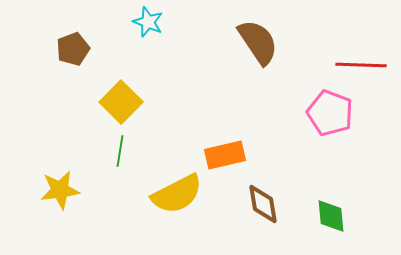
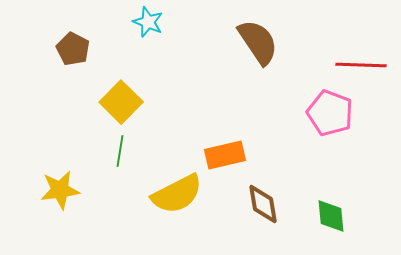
brown pentagon: rotated 24 degrees counterclockwise
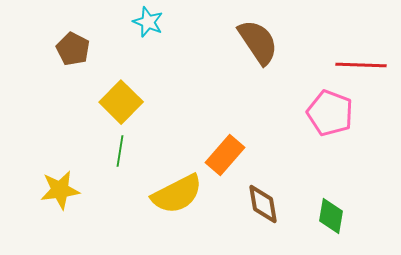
orange rectangle: rotated 36 degrees counterclockwise
green diamond: rotated 15 degrees clockwise
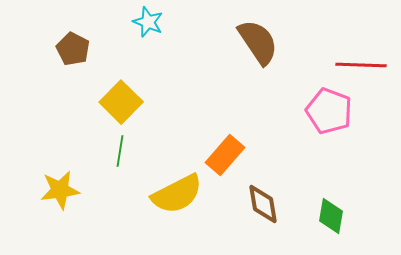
pink pentagon: moved 1 px left, 2 px up
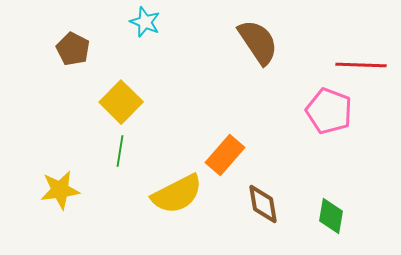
cyan star: moved 3 px left
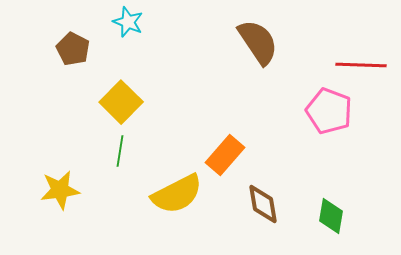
cyan star: moved 17 px left
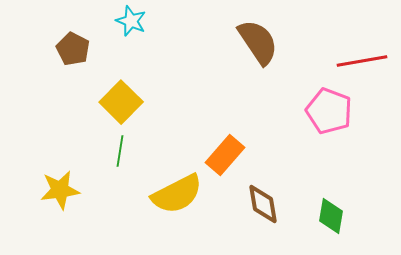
cyan star: moved 3 px right, 1 px up
red line: moved 1 px right, 4 px up; rotated 12 degrees counterclockwise
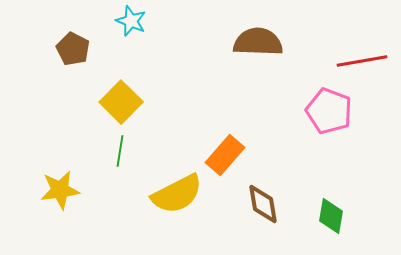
brown semicircle: rotated 54 degrees counterclockwise
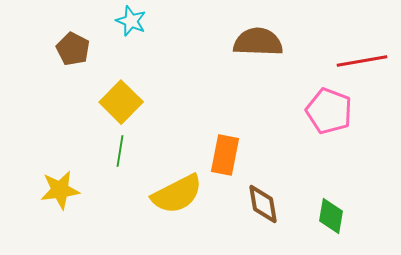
orange rectangle: rotated 30 degrees counterclockwise
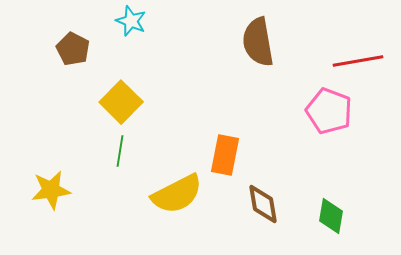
brown semicircle: rotated 102 degrees counterclockwise
red line: moved 4 px left
yellow star: moved 9 px left
